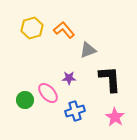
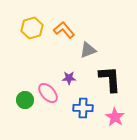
blue cross: moved 8 px right, 3 px up; rotated 18 degrees clockwise
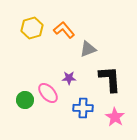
gray triangle: moved 1 px up
